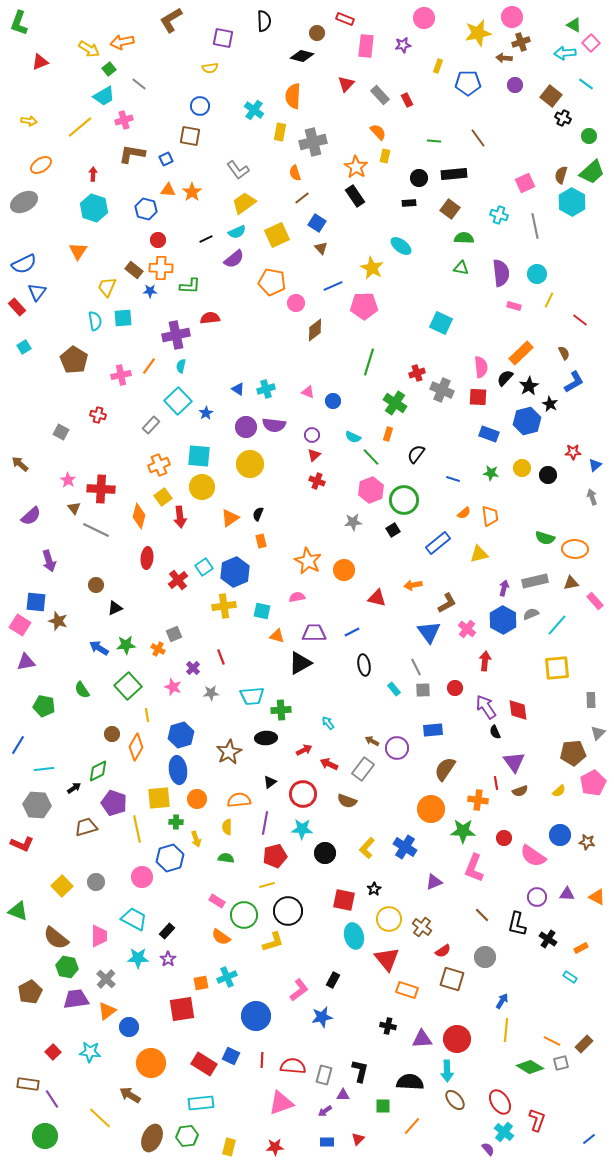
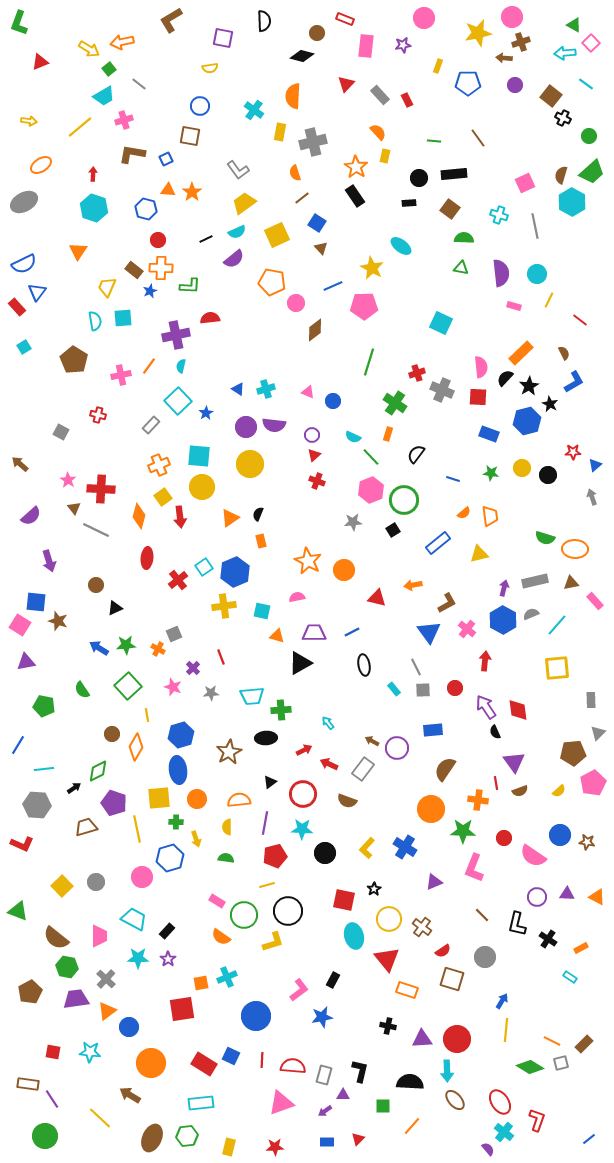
blue star at (150, 291): rotated 24 degrees counterclockwise
red square at (53, 1052): rotated 35 degrees counterclockwise
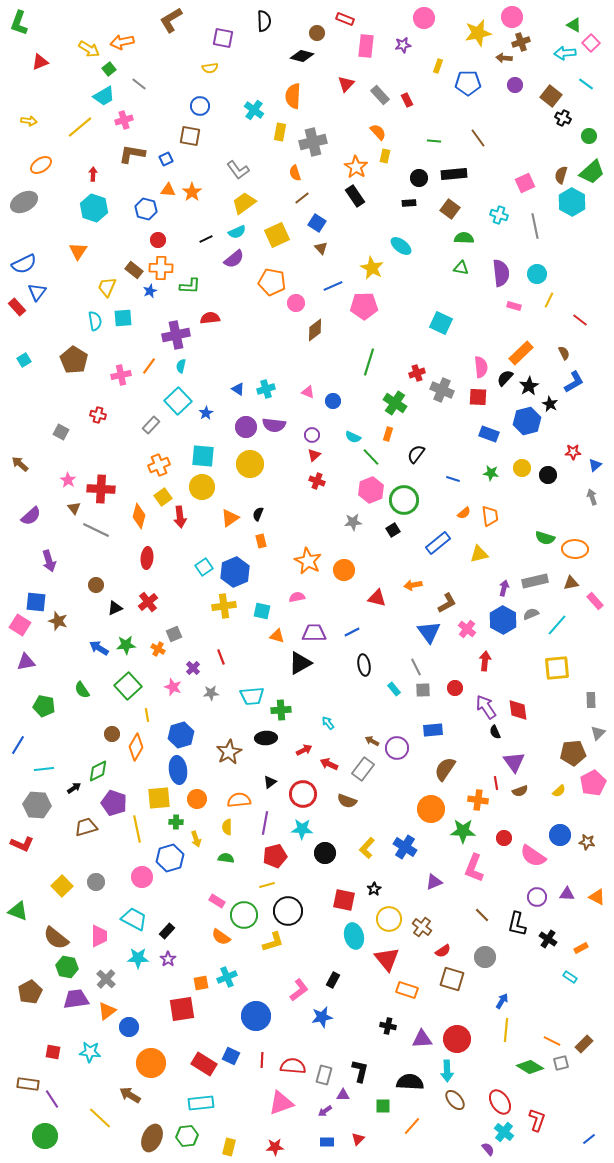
cyan square at (24, 347): moved 13 px down
cyan square at (199, 456): moved 4 px right
red cross at (178, 580): moved 30 px left, 22 px down
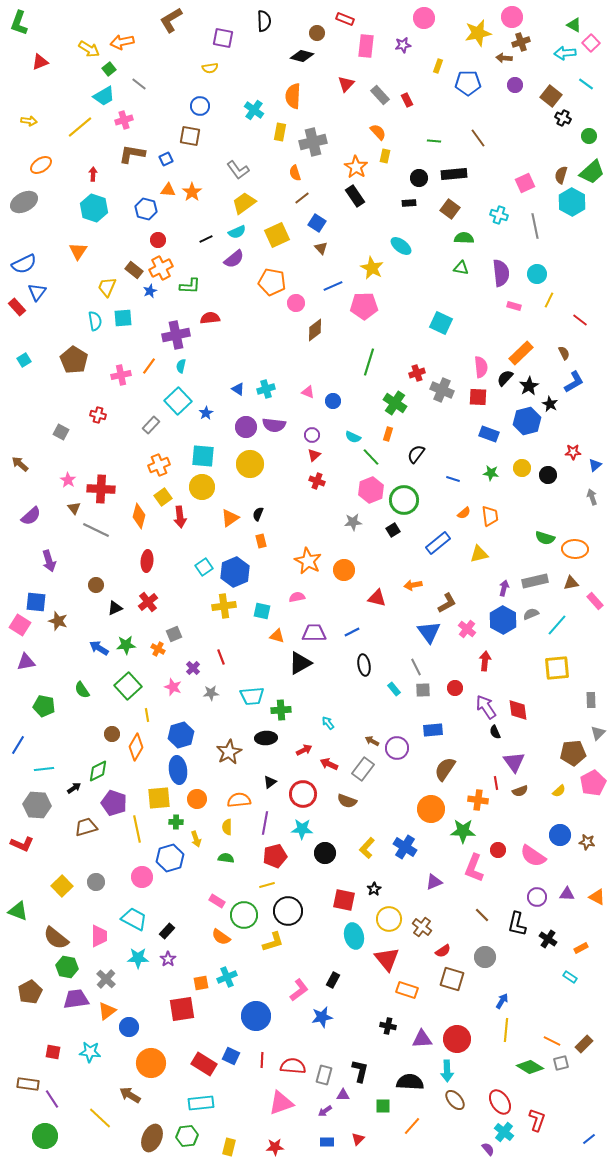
orange cross at (161, 268): rotated 30 degrees counterclockwise
red ellipse at (147, 558): moved 3 px down
red circle at (504, 838): moved 6 px left, 12 px down
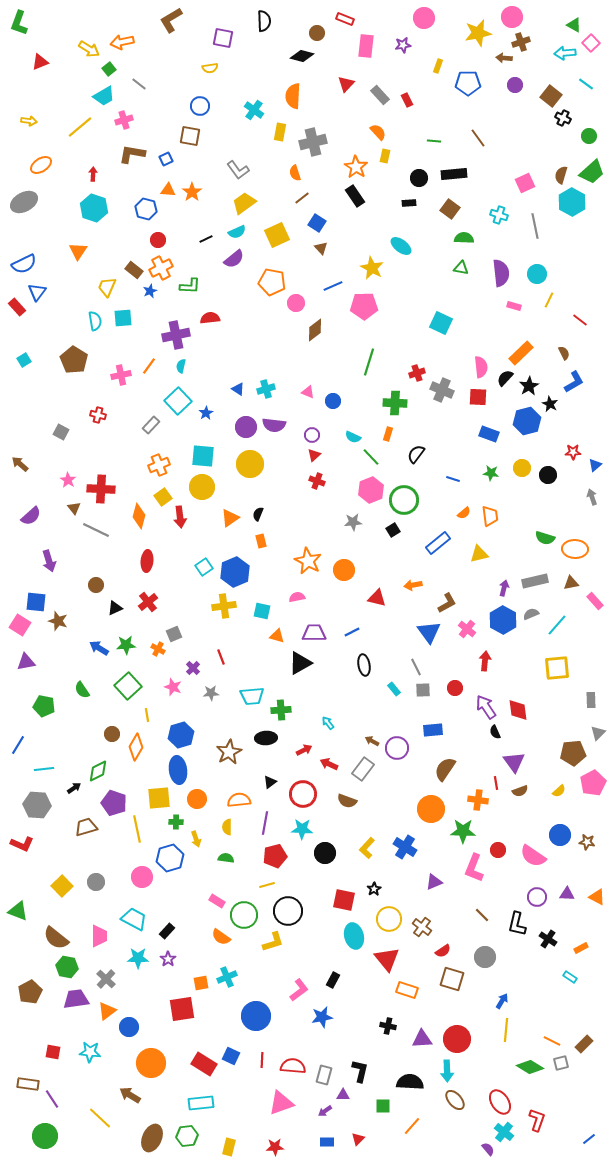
green cross at (395, 403): rotated 30 degrees counterclockwise
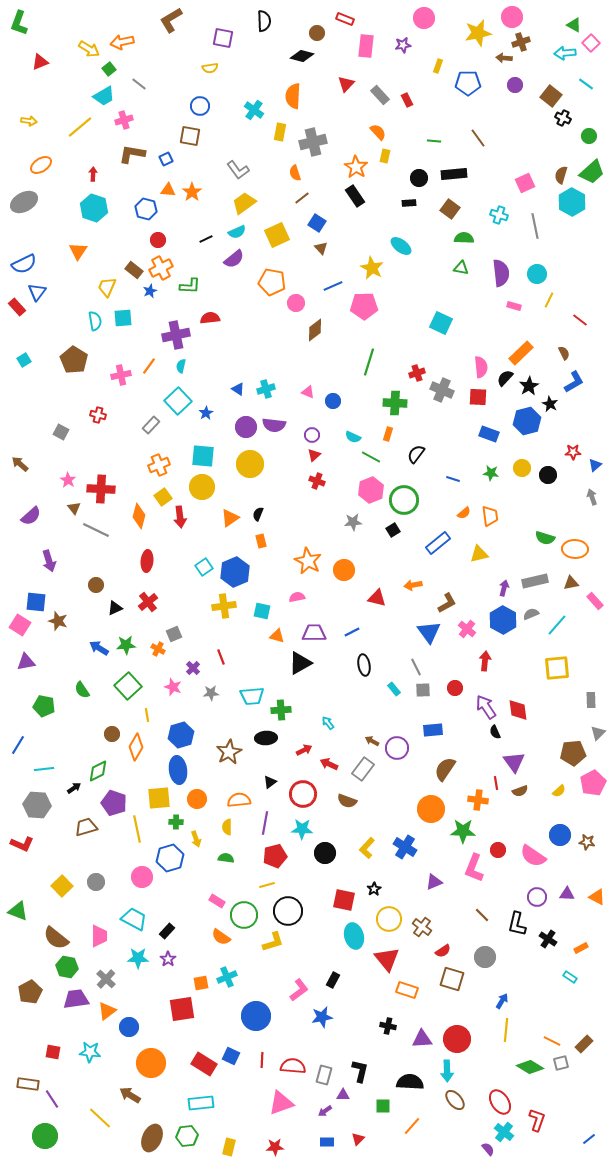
green line at (371, 457): rotated 18 degrees counterclockwise
